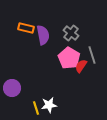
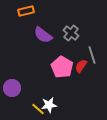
orange rectangle: moved 17 px up; rotated 28 degrees counterclockwise
purple semicircle: rotated 138 degrees clockwise
pink pentagon: moved 7 px left, 9 px down
yellow line: moved 2 px right, 1 px down; rotated 32 degrees counterclockwise
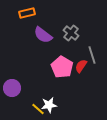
orange rectangle: moved 1 px right, 2 px down
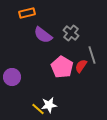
purple circle: moved 11 px up
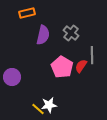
purple semicircle: rotated 114 degrees counterclockwise
gray line: rotated 18 degrees clockwise
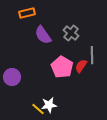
purple semicircle: rotated 132 degrees clockwise
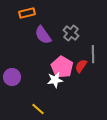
gray line: moved 1 px right, 1 px up
white star: moved 6 px right, 25 px up
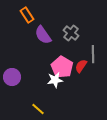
orange rectangle: moved 2 px down; rotated 70 degrees clockwise
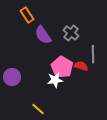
red semicircle: rotated 72 degrees clockwise
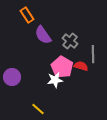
gray cross: moved 1 px left, 8 px down
